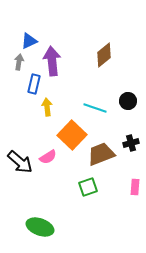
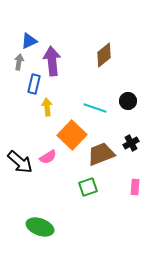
black cross: rotated 14 degrees counterclockwise
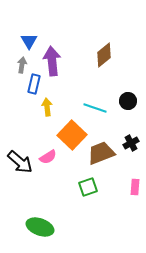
blue triangle: rotated 36 degrees counterclockwise
gray arrow: moved 3 px right, 3 px down
brown trapezoid: moved 1 px up
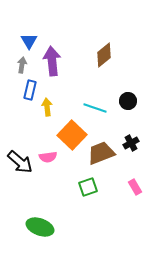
blue rectangle: moved 4 px left, 6 px down
pink semicircle: rotated 24 degrees clockwise
pink rectangle: rotated 35 degrees counterclockwise
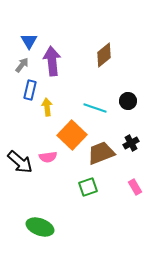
gray arrow: rotated 28 degrees clockwise
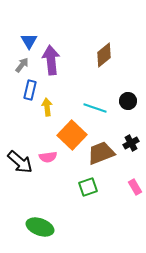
purple arrow: moved 1 px left, 1 px up
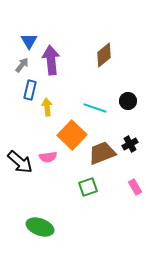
black cross: moved 1 px left, 1 px down
brown trapezoid: moved 1 px right
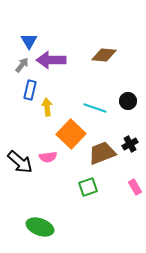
brown diamond: rotated 45 degrees clockwise
purple arrow: rotated 84 degrees counterclockwise
orange square: moved 1 px left, 1 px up
